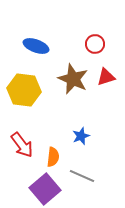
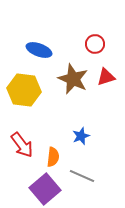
blue ellipse: moved 3 px right, 4 px down
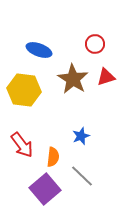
brown star: rotated 8 degrees clockwise
gray line: rotated 20 degrees clockwise
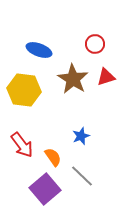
orange semicircle: rotated 42 degrees counterclockwise
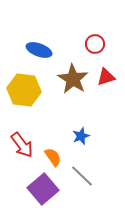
purple square: moved 2 px left
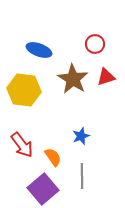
gray line: rotated 45 degrees clockwise
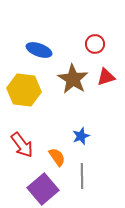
orange semicircle: moved 4 px right
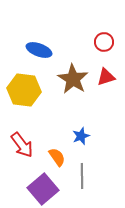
red circle: moved 9 px right, 2 px up
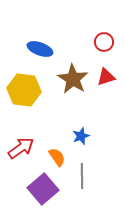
blue ellipse: moved 1 px right, 1 px up
red arrow: moved 1 px left, 3 px down; rotated 88 degrees counterclockwise
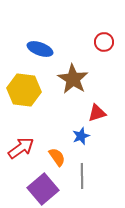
red triangle: moved 9 px left, 36 px down
